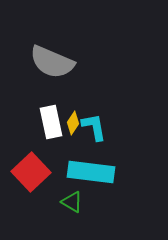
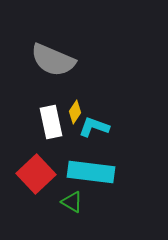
gray semicircle: moved 1 px right, 2 px up
yellow diamond: moved 2 px right, 11 px up
cyan L-shape: rotated 60 degrees counterclockwise
red square: moved 5 px right, 2 px down
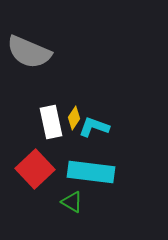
gray semicircle: moved 24 px left, 8 px up
yellow diamond: moved 1 px left, 6 px down
red square: moved 1 px left, 5 px up
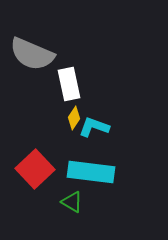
gray semicircle: moved 3 px right, 2 px down
white rectangle: moved 18 px right, 38 px up
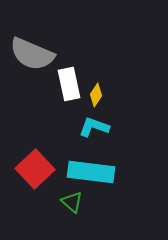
yellow diamond: moved 22 px right, 23 px up
green triangle: rotated 10 degrees clockwise
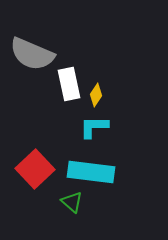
cyan L-shape: rotated 20 degrees counterclockwise
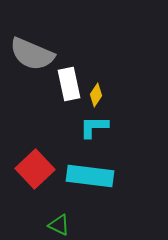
cyan rectangle: moved 1 px left, 4 px down
green triangle: moved 13 px left, 23 px down; rotated 15 degrees counterclockwise
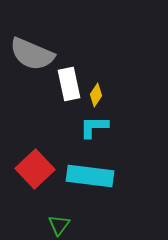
green triangle: rotated 40 degrees clockwise
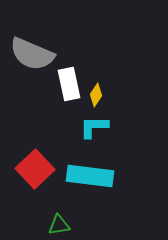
green triangle: rotated 45 degrees clockwise
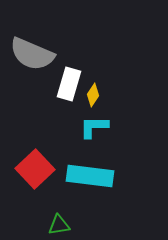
white rectangle: rotated 28 degrees clockwise
yellow diamond: moved 3 px left
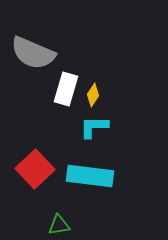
gray semicircle: moved 1 px right, 1 px up
white rectangle: moved 3 px left, 5 px down
